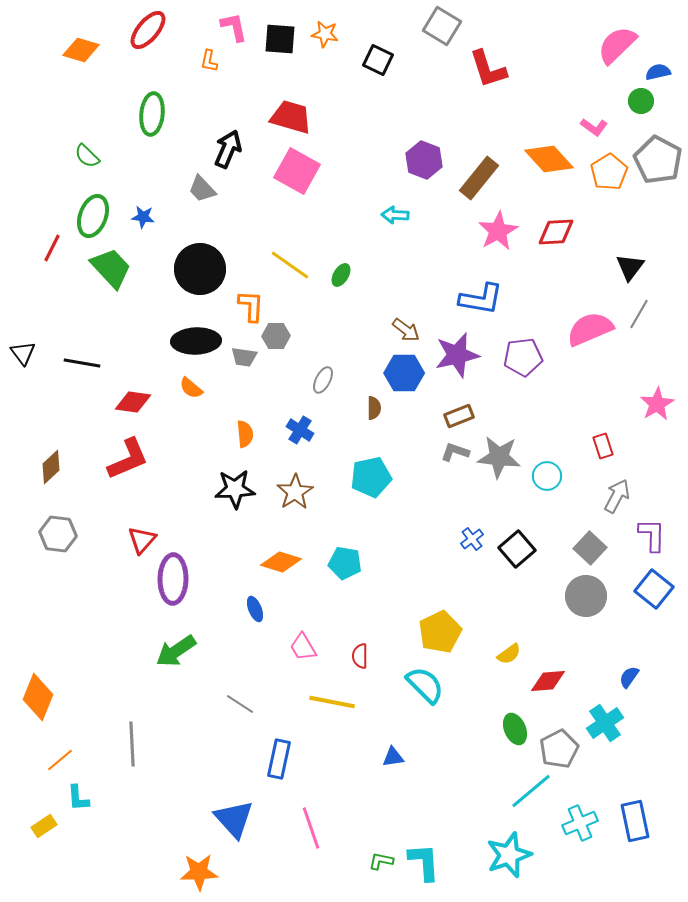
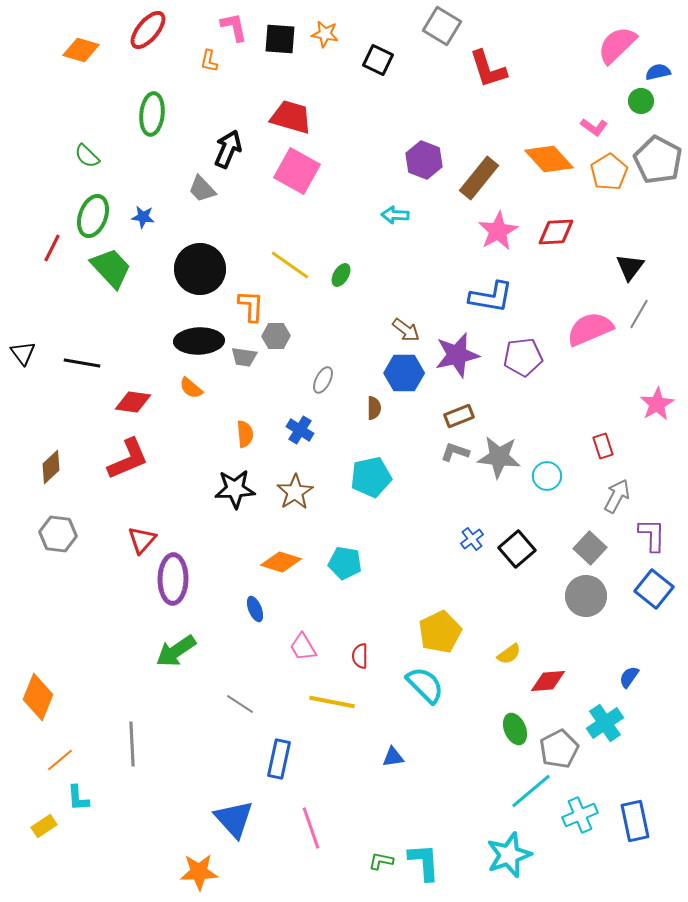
blue L-shape at (481, 299): moved 10 px right, 2 px up
black ellipse at (196, 341): moved 3 px right
cyan cross at (580, 823): moved 8 px up
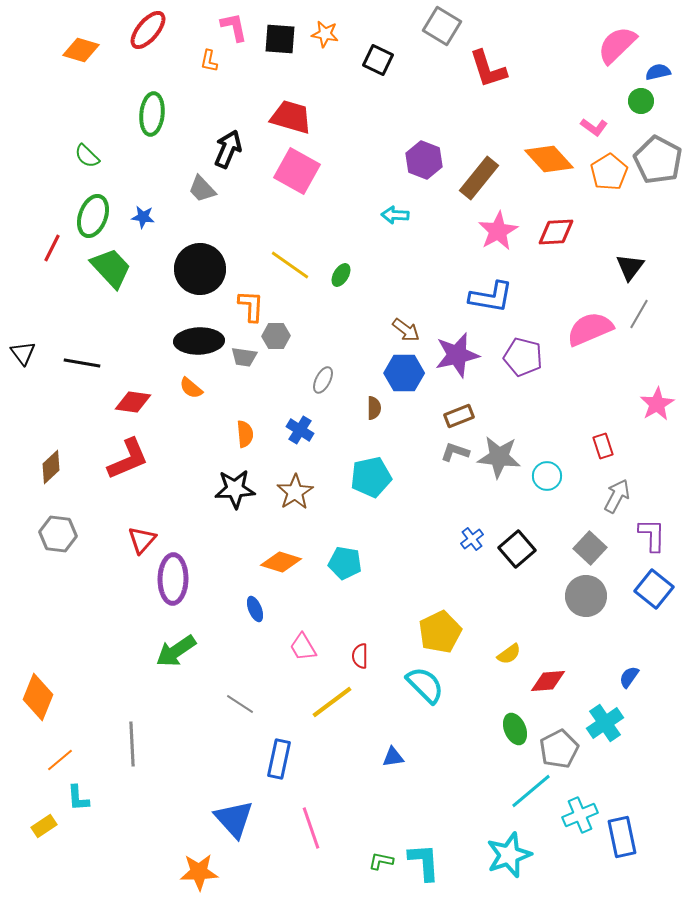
purple pentagon at (523, 357): rotated 21 degrees clockwise
yellow line at (332, 702): rotated 48 degrees counterclockwise
blue rectangle at (635, 821): moved 13 px left, 16 px down
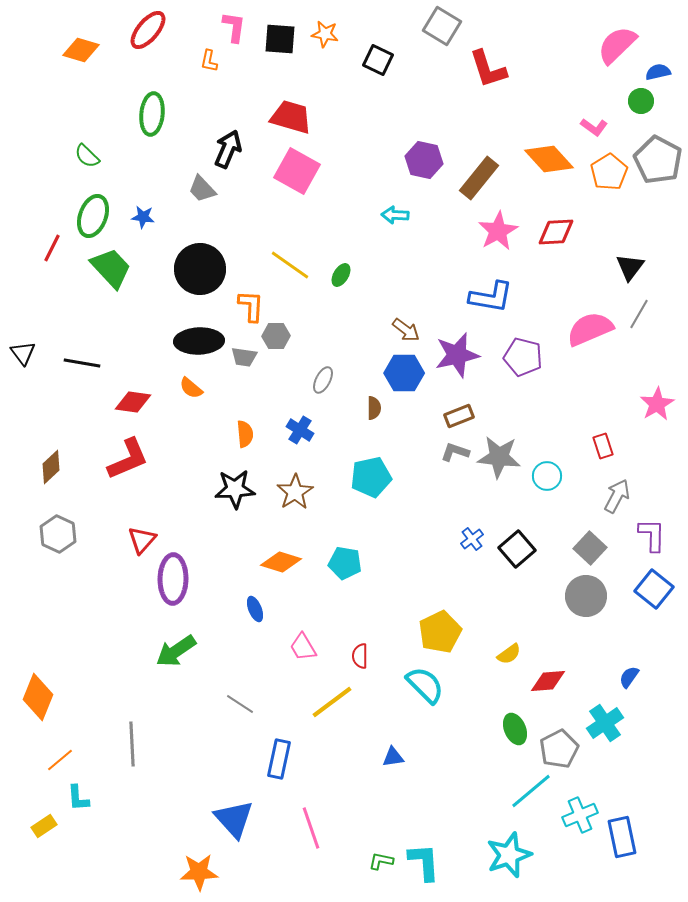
pink L-shape at (234, 27): rotated 20 degrees clockwise
purple hexagon at (424, 160): rotated 9 degrees counterclockwise
gray hexagon at (58, 534): rotated 18 degrees clockwise
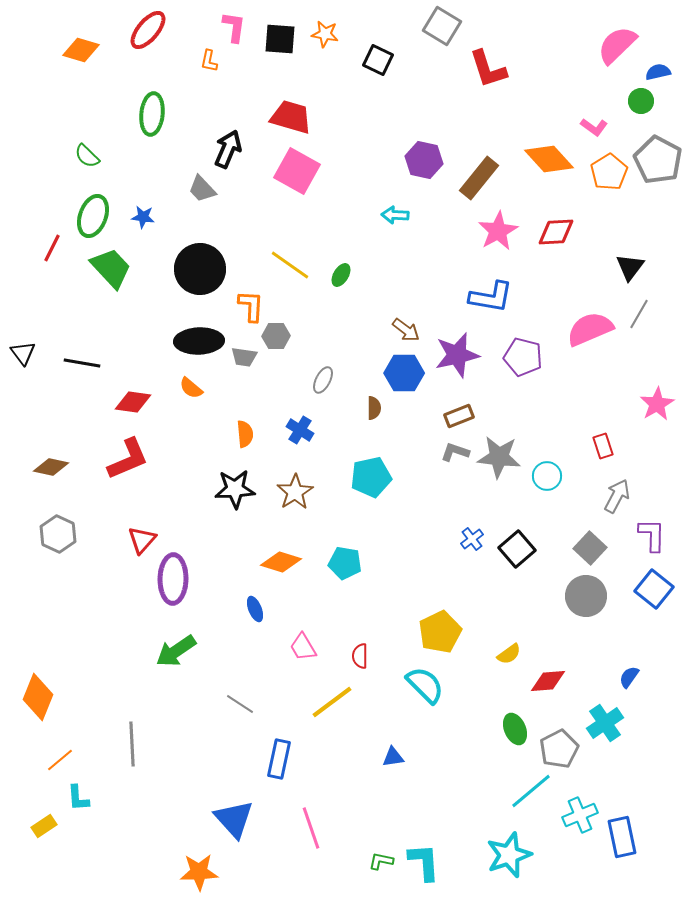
brown diamond at (51, 467): rotated 56 degrees clockwise
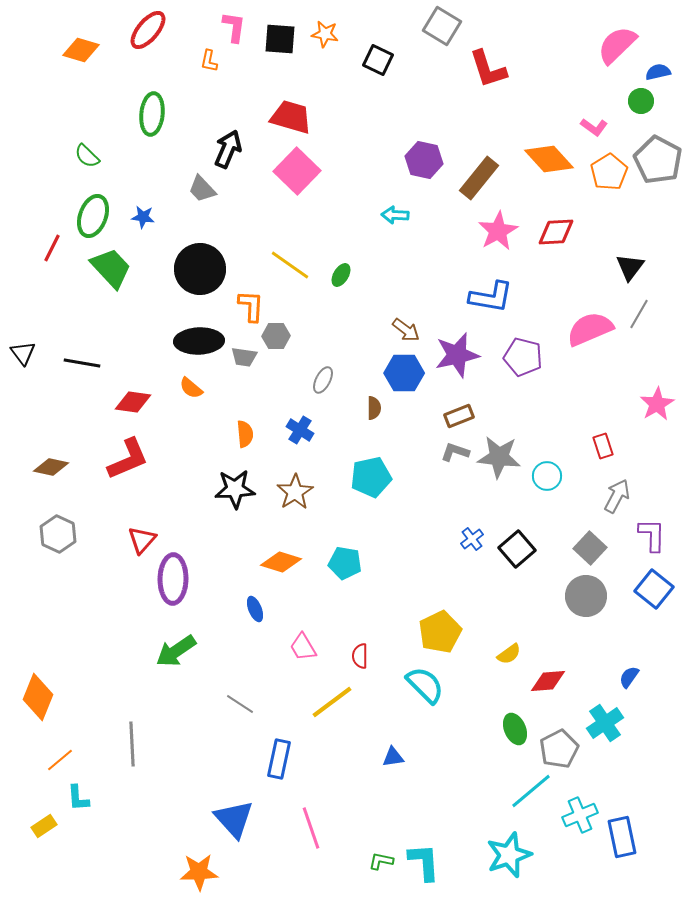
pink square at (297, 171): rotated 15 degrees clockwise
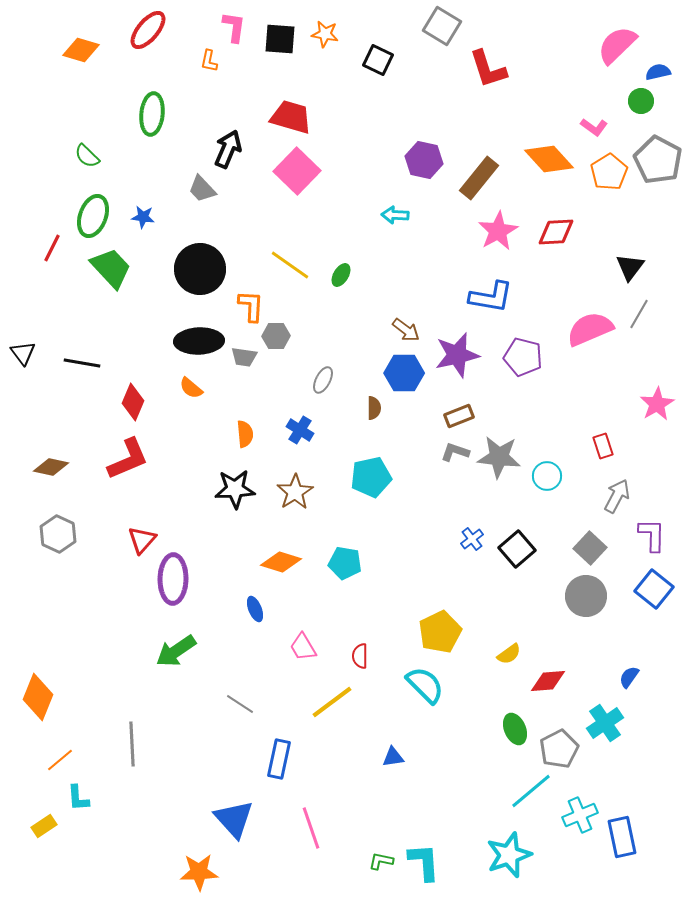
red diamond at (133, 402): rotated 75 degrees counterclockwise
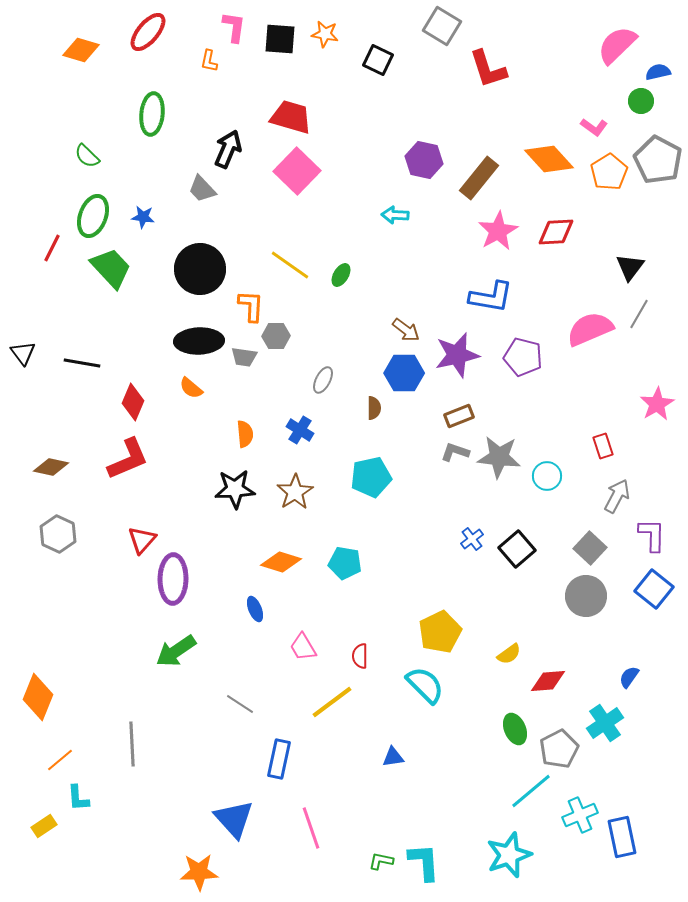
red ellipse at (148, 30): moved 2 px down
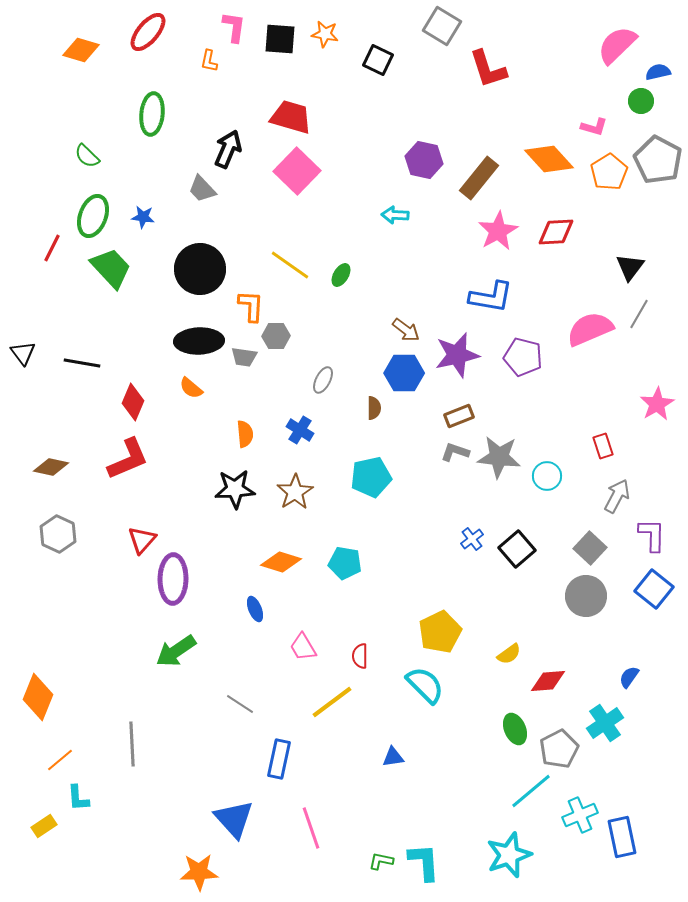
pink L-shape at (594, 127): rotated 20 degrees counterclockwise
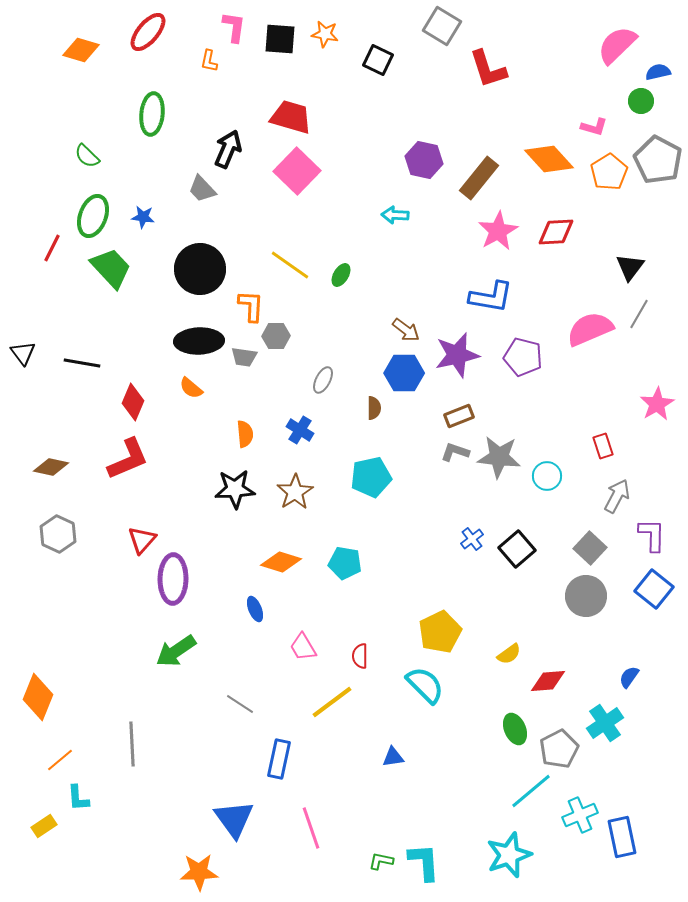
blue triangle at (234, 819): rotated 6 degrees clockwise
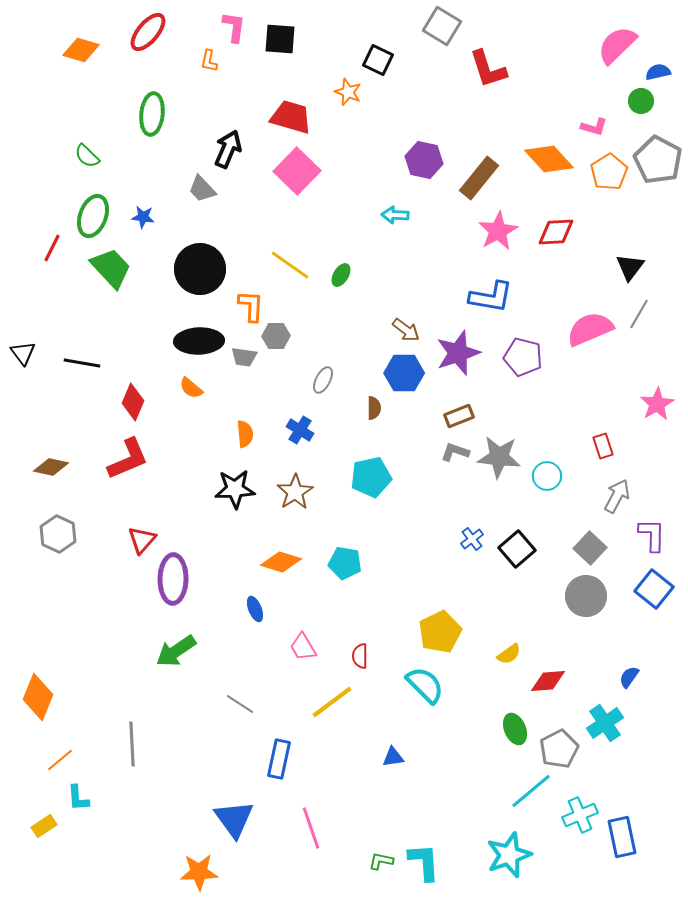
orange star at (325, 34): moved 23 px right, 58 px down; rotated 12 degrees clockwise
purple star at (457, 355): moved 1 px right, 2 px up; rotated 6 degrees counterclockwise
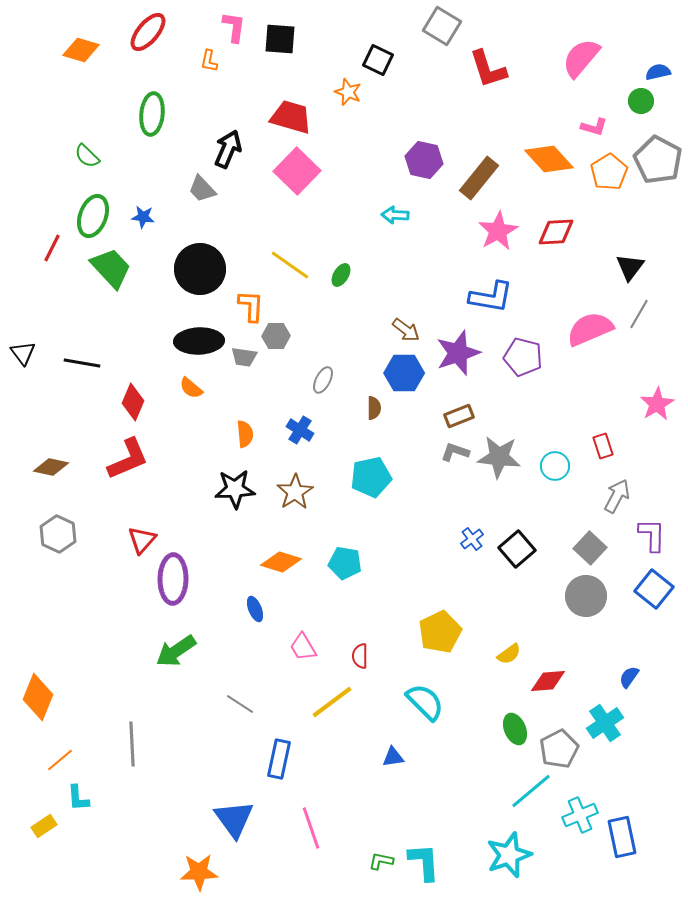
pink semicircle at (617, 45): moved 36 px left, 13 px down; rotated 6 degrees counterclockwise
cyan circle at (547, 476): moved 8 px right, 10 px up
cyan semicircle at (425, 685): moved 17 px down
